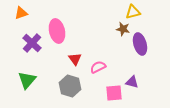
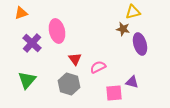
gray hexagon: moved 1 px left, 2 px up
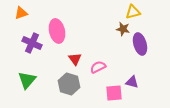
purple cross: rotated 18 degrees counterclockwise
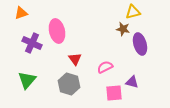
pink semicircle: moved 7 px right
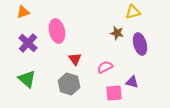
orange triangle: moved 2 px right, 1 px up
brown star: moved 6 px left, 4 px down
purple cross: moved 4 px left; rotated 18 degrees clockwise
green triangle: moved 1 px up; rotated 30 degrees counterclockwise
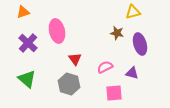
purple triangle: moved 9 px up
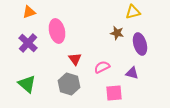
orange triangle: moved 6 px right
pink semicircle: moved 3 px left
green triangle: moved 5 px down
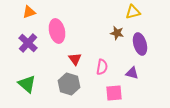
pink semicircle: rotated 126 degrees clockwise
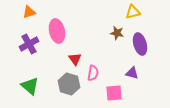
purple cross: moved 1 px right, 1 px down; rotated 18 degrees clockwise
pink semicircle: moved 9 px left, 6 px down
green triangle: moved 3 px right, 2 px down
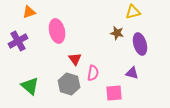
purple cross: moved 11 px left, 3 px up
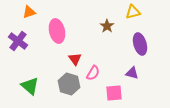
brown star: moved 10 px left, 7 px up; rotated 24 degrees clockwise
purple cross: rotated 24 degrees counterclockwise
pink semicircle: rotated 21 degrees clockwise
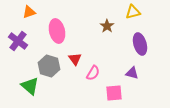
gray hexagon: moved 20 px left, 18 px up
